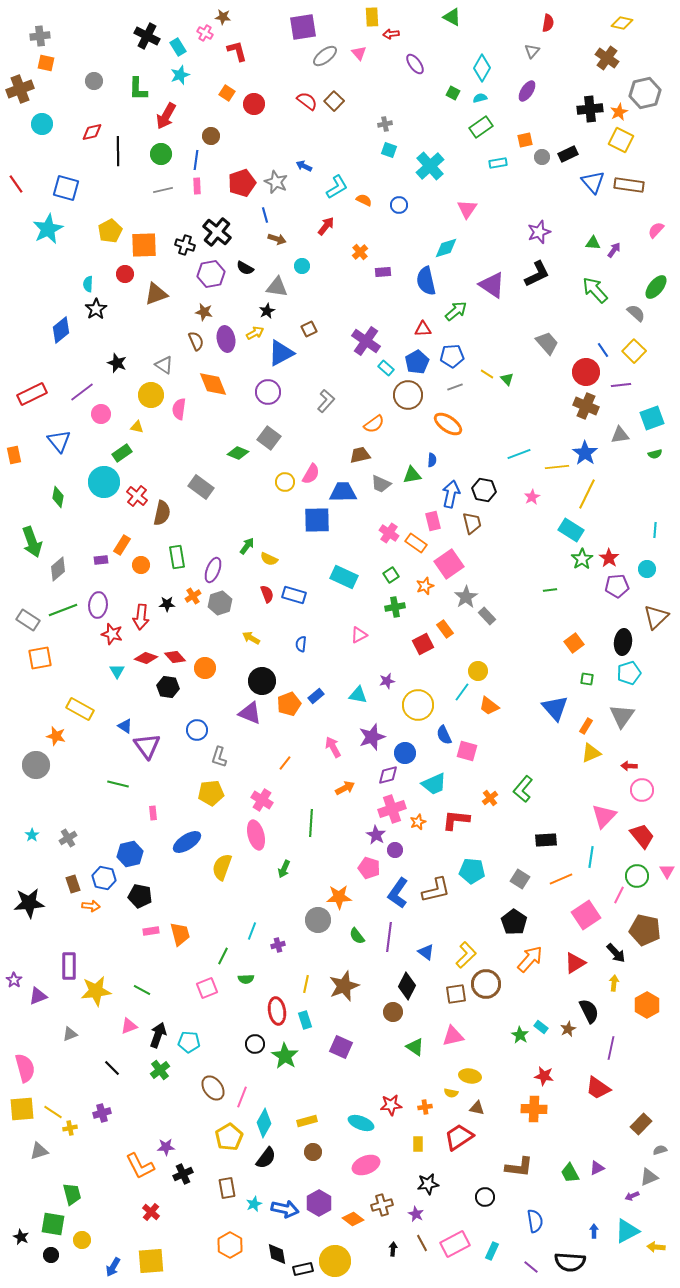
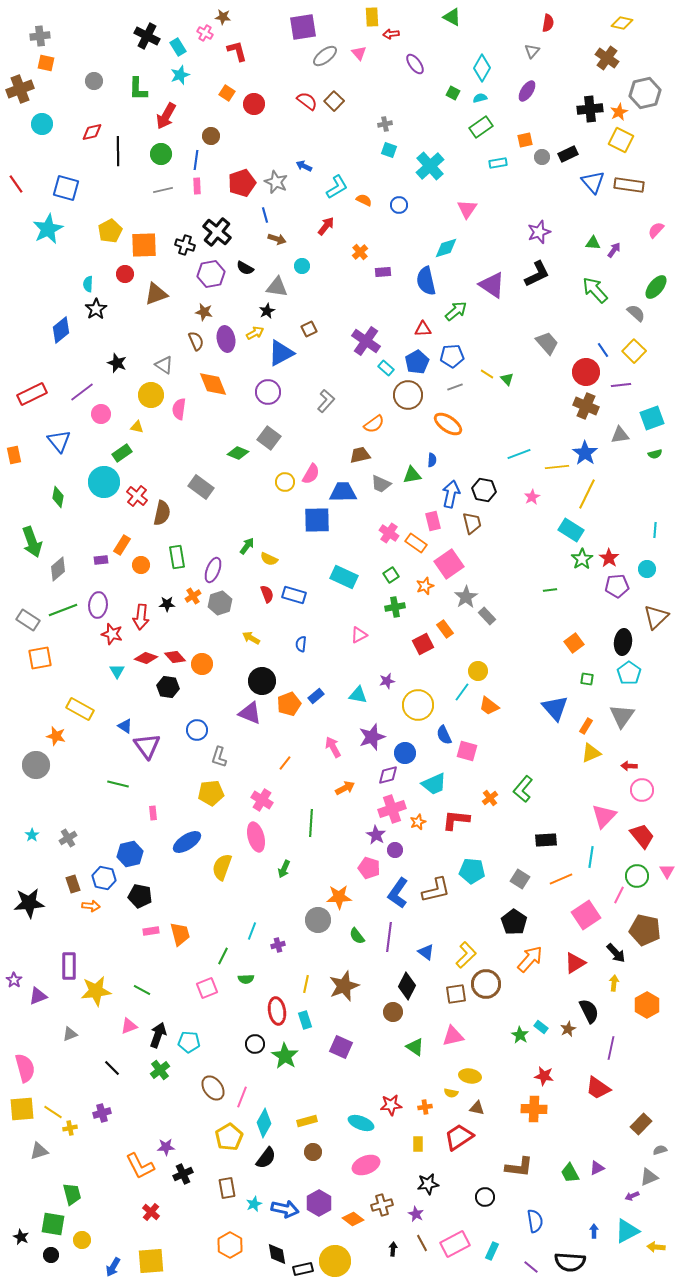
orange circle at (205, 668): moved 3 px left, 4 px up
cyan pentagon at (629, 673): rotated 20 degrees counterclockwise
pink ellipse at (256, 835): moved 2 px down
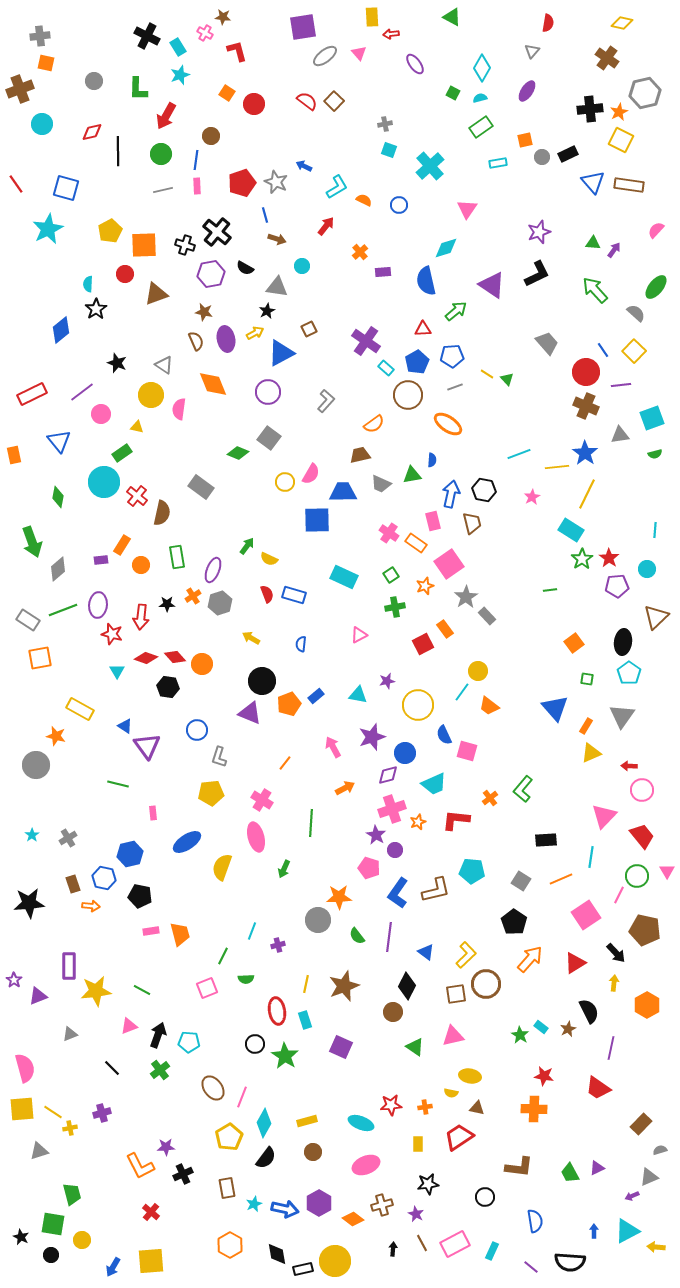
gray square at (520, 879): moved 1 px right, 2 px down
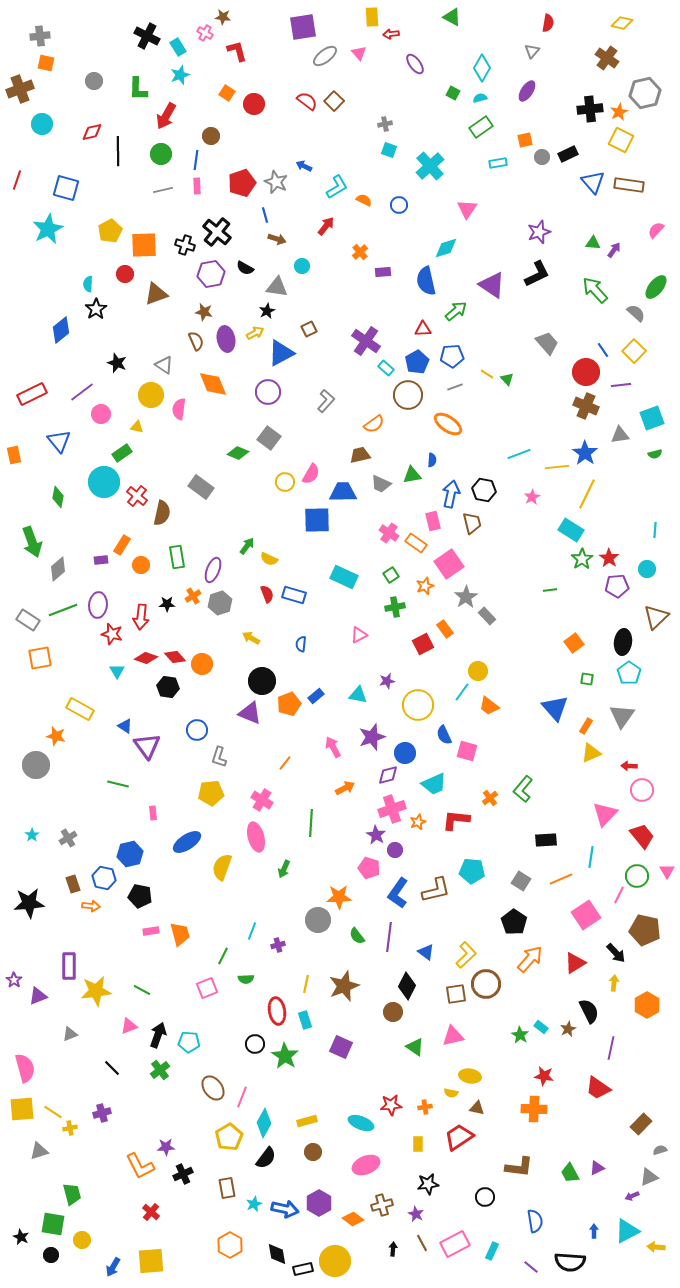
red line at (16, 184): moved 1 px right, 4 px up; rotated 54 degrees clockwise
pink triangle at (604, 816): moved 1 px right, 2 px up
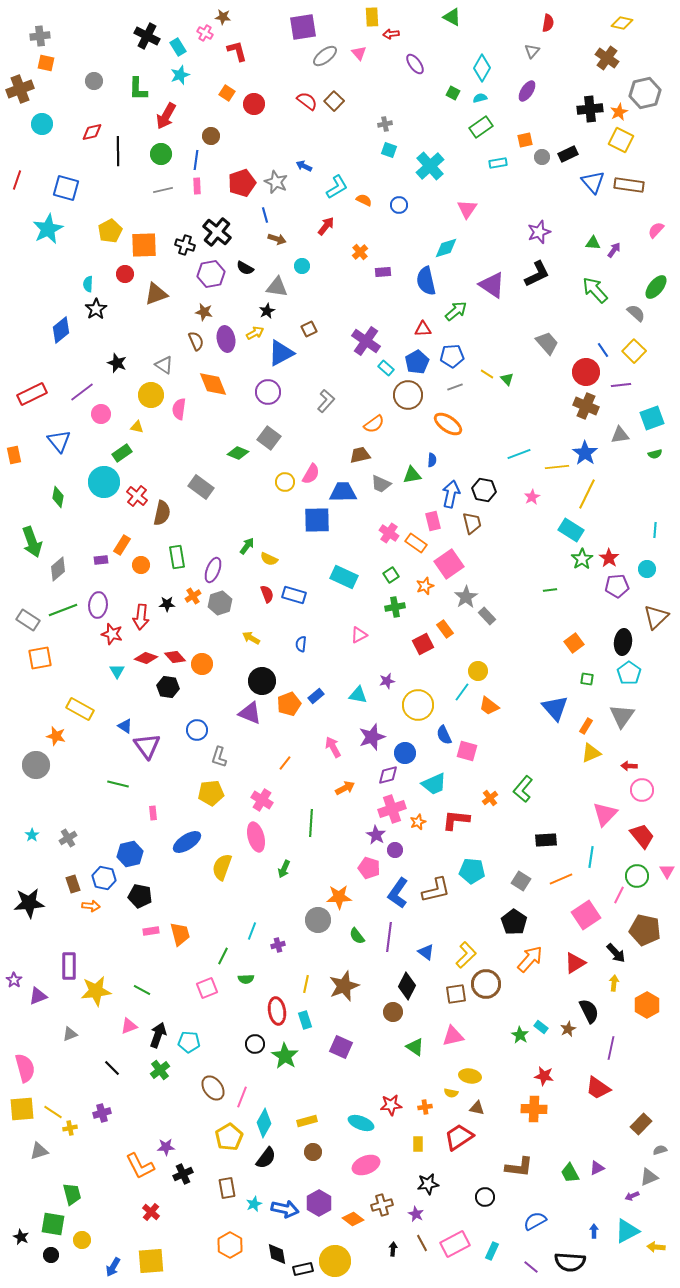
blue semicircle at (535, 1221): rotated 110 degrees counterclockwise
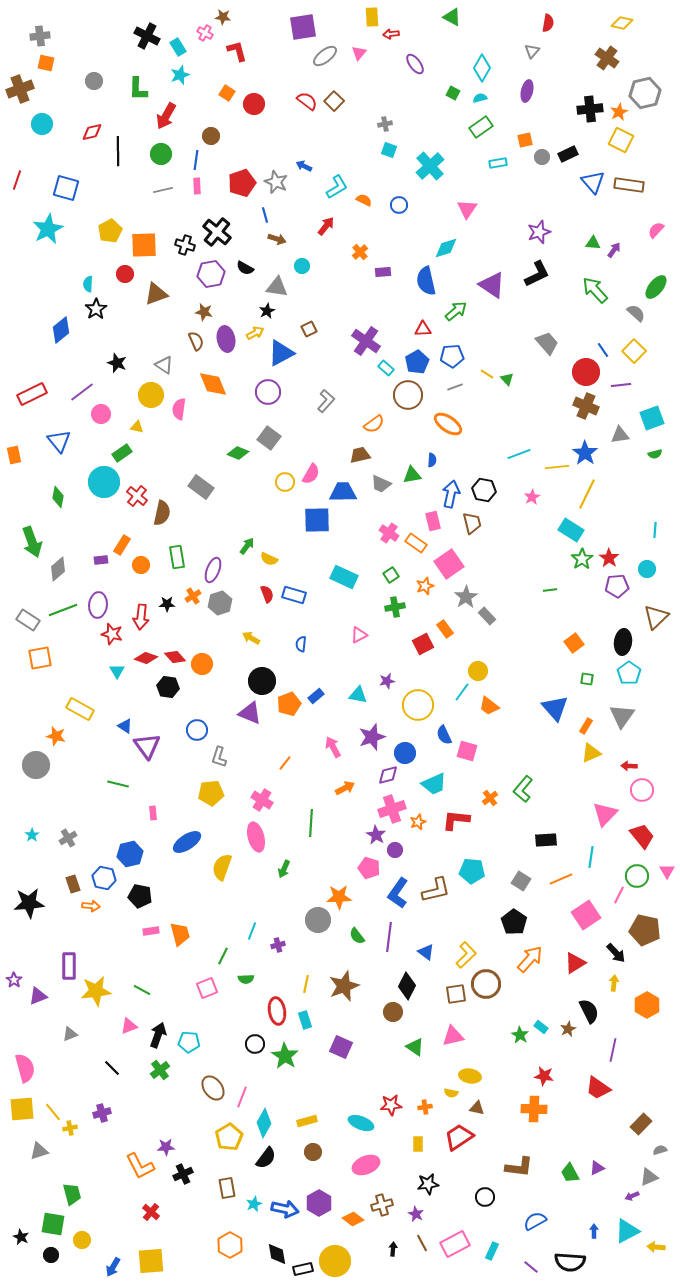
pink triangle at (359, 53): rotated 21 degrees clockwise
purple ellipse at (527, 91): rotated 20 degrees counterclockwise
purple line at (611, 1048): moved 2 px right, 2 px down
yellow line at (53, 1112): rotated 18 degrees clockwise
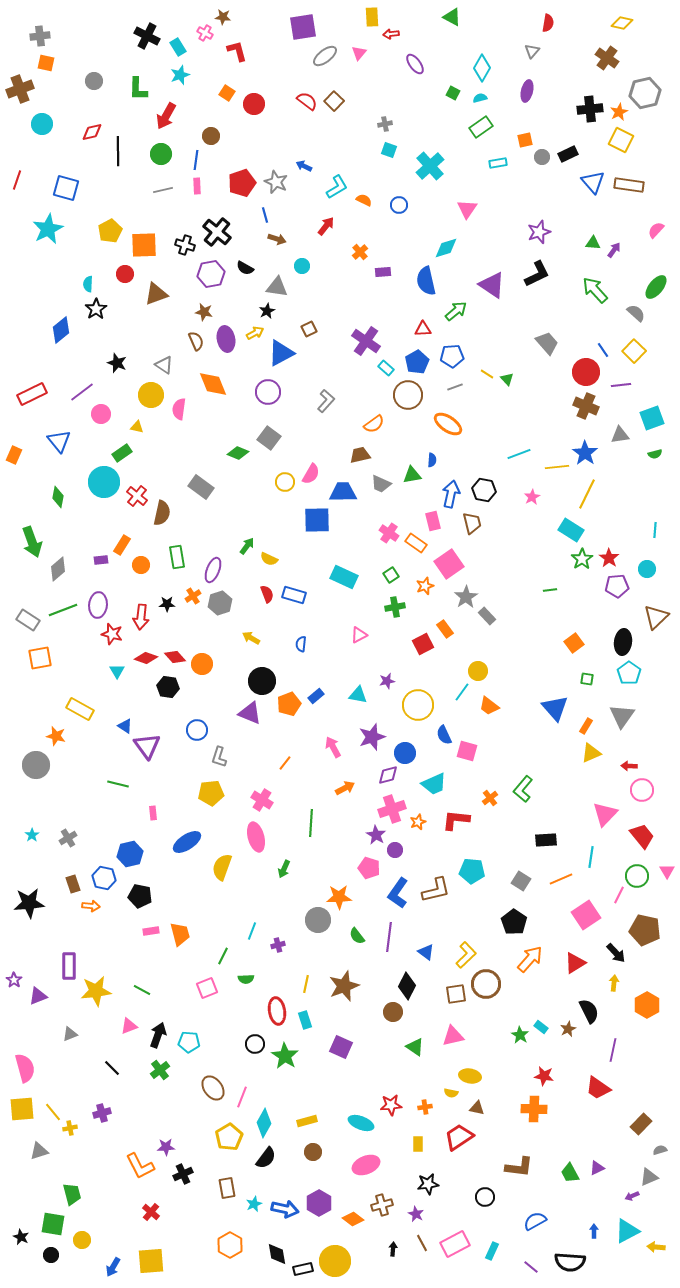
orange rectangle at (14, 455): rotated 36 degrees clockwise
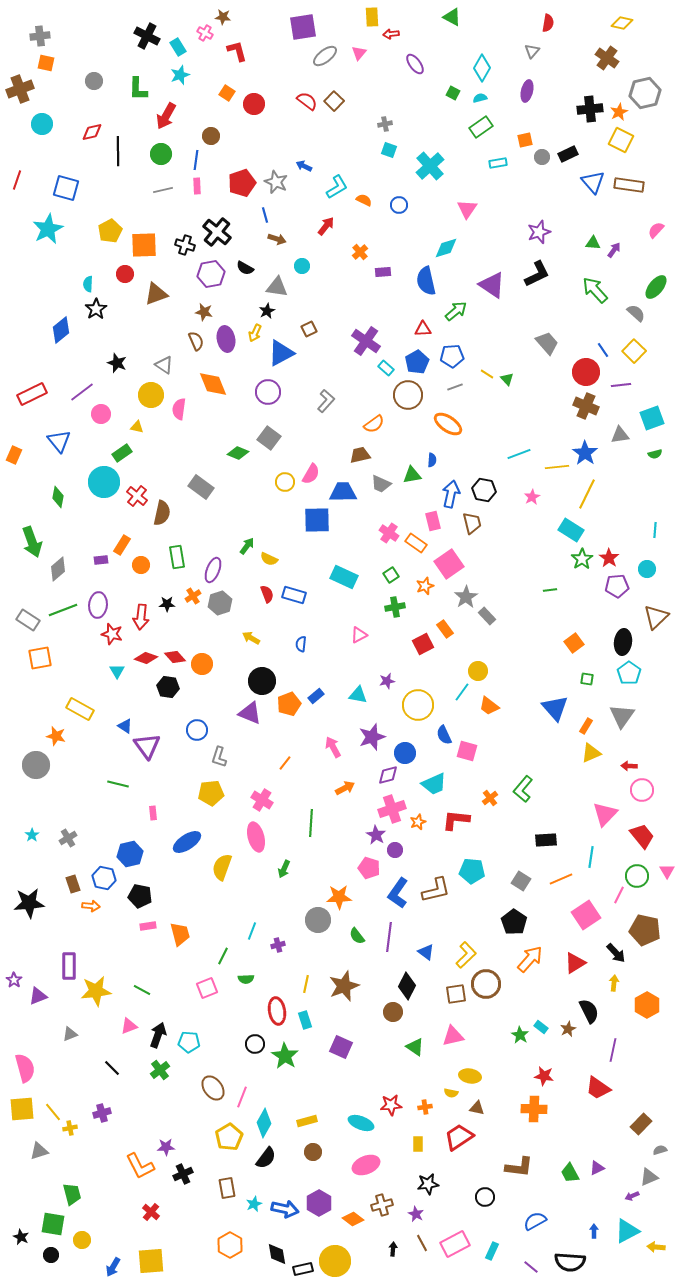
yellow arrow at (255, 333): rotated 144 degrees clockwise
pink rectangle at (151, 931): moved 3 px left, 5 px up
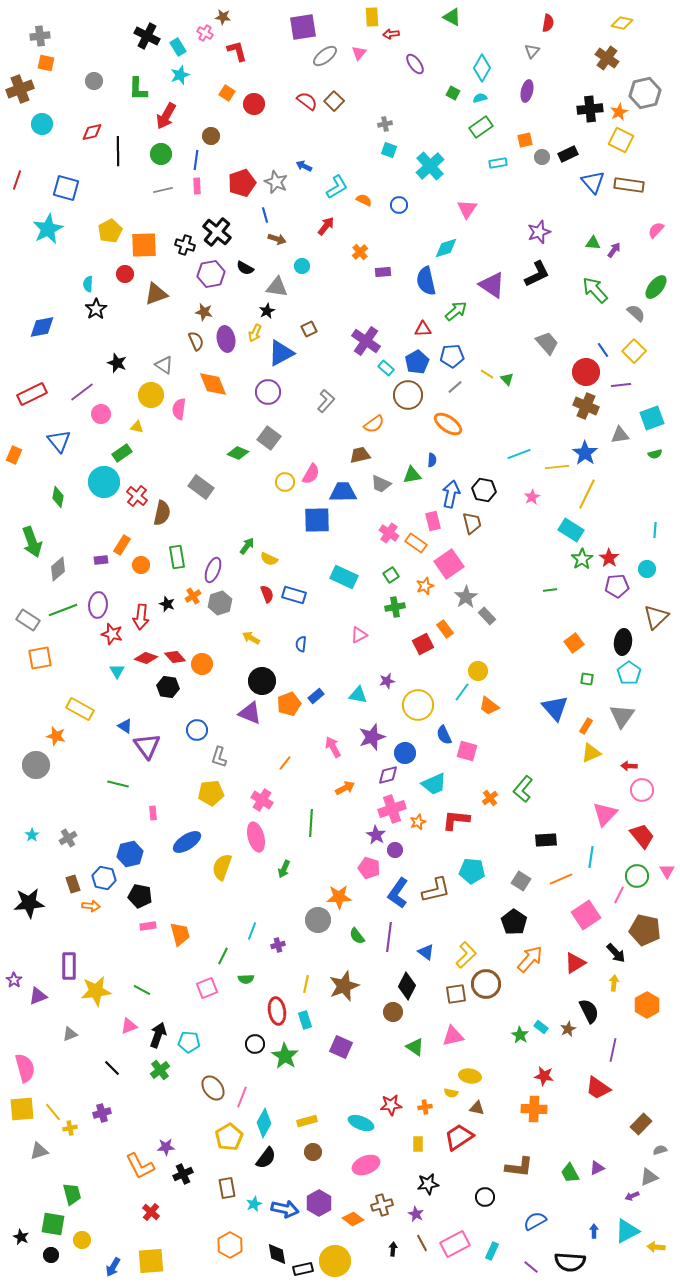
blue diamond at (61, 330): moved 19 px left, 3 px up; rotated 28 degrees clockwise
gray line at (455, 387): rotated 21 degrees counterclockwise
black star at (167, 604): rotated 21 degrees clockwise
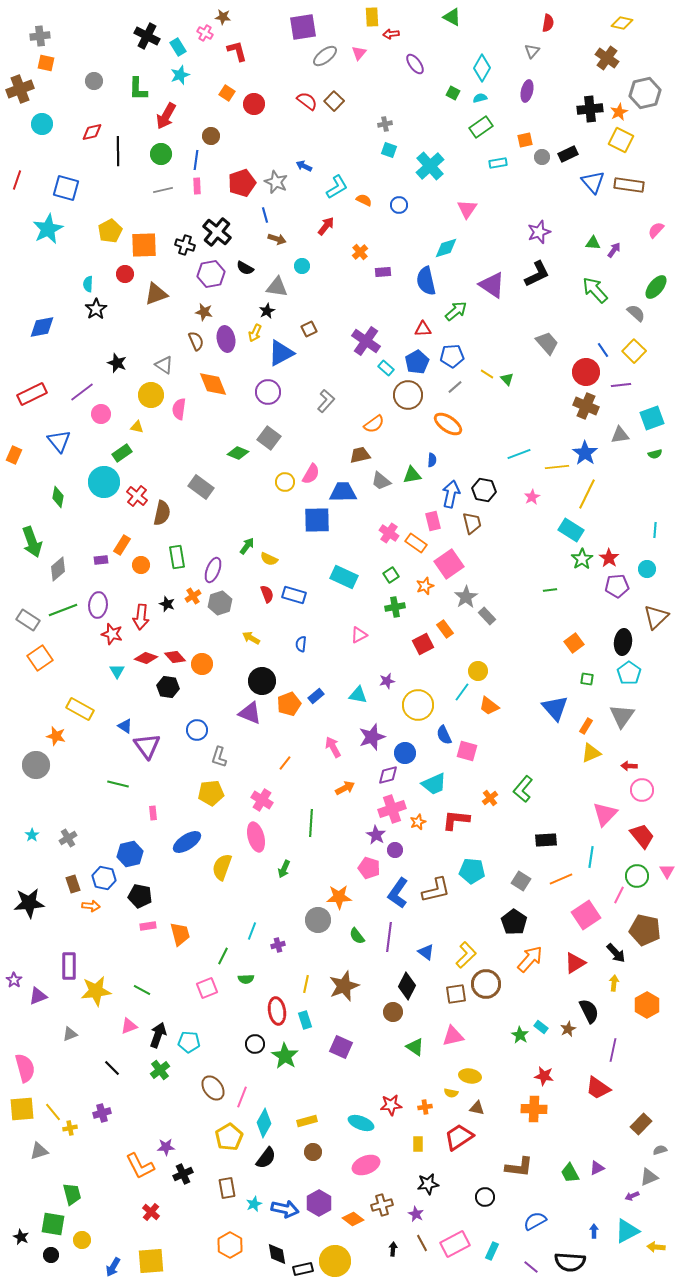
gray trapezoid at (381, 484): moved 3 px up; rotated 15 degrees clockwise
orange square at (40, 658): rotated 25 degrees counterclockwise
